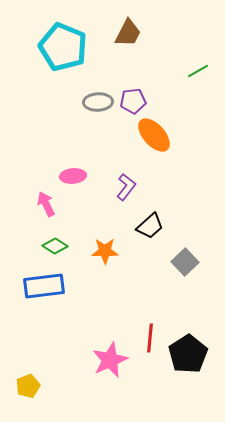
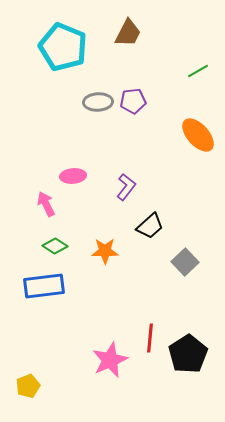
orange ellipse: moved 44 px right
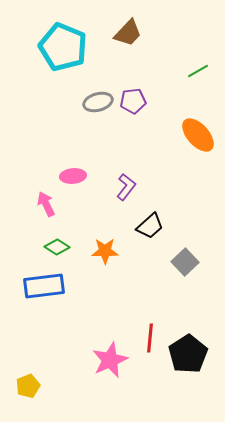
brown trapezoid: rotated 16 degrees clockwise
gray ellipse: rotated 12 degrees counterclockwise
green diamond: moved 2 px right, 1 px down
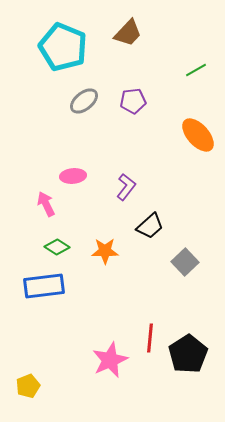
green line: moved 2 px left, 1 px up
gray ellipse: moved 14 px left, 1 px up; rotated 24 degrees counterclockwise
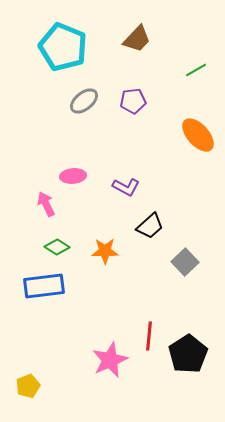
brown trapezoid: moved 9 px right, 6 px down
purple L-shape: rotated 80 degrees clockwise
red line: moved 1 px left, 2 px up
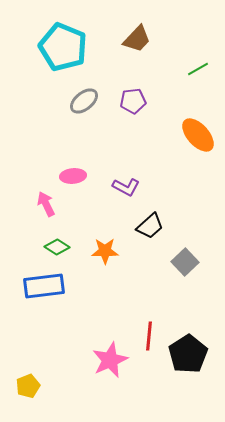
green line: moved 2 px right, 1 px up
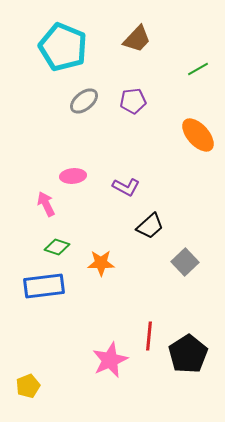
green diamond: rotated 15 degrees counterclockwise
orange star: moved 4 px left, 12 px down
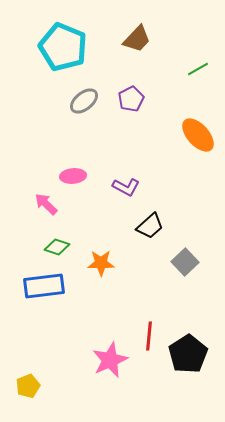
purple pentagon: moved 2 px left, 2 px up; rotated 20 degrees counterclockwise
pink arrow: rotated 20 degrees counterclockwise
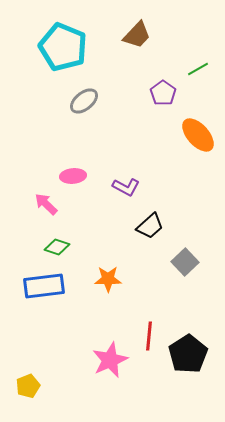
brown trapezoid: moved 4 px up
purple pentagon: moved 32 px right, 6 px up; rotated 10 degrees counterclockwise
orange star: moved 7 px right, 16 px down
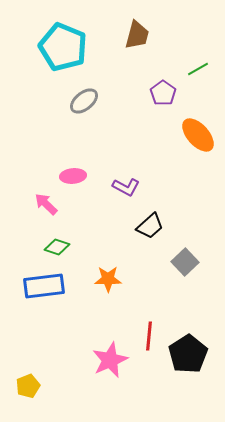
brown trapezoid: rotated 28 degrees counterclockwise
